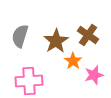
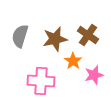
brown star: moved 1 px left, 2 px up; rotated 20 degrees clockwise
pink cross: moved 12 px right; rotated 8 degrees clockwise
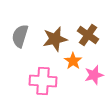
pink cross: moved 2 px right
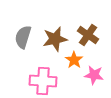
gray semicircle: moved 3 px right, 1 px down
orange star: moved 1 px right, 1 px up
pink star: rotated 24 degrees clockwise
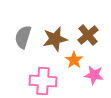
brown cross: rotated 15 degrees clockwise
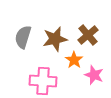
pink star: rotated 12 degrees clockwise
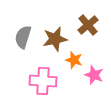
brown cross: moved 10 px up
orange star: rotated 18 degrees counterclockwise
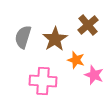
brown star: rotated 20 degrees counterclockwise
orange star: moved 2 px right
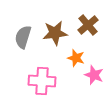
brown star: moved 6 px up; rotated 25 degrees clockwise
orange star: moved 2 px up
pink cross: moved 1 px left
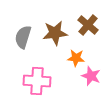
brown cross: rotated 10 degrees counterclockwise
orange star: rotated 12 degrees counterclockwise
pink star: moved 3 px left, 1 px down
pink cross: moved 5 px left
